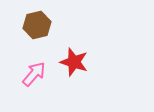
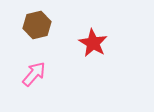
red star: moved 19 px right, 19 px up; rotated 12 degrees clockwise
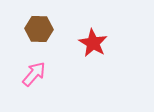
brown hexagon: moved 2 px right, 4 px down; rotated 16 degrees clockwise
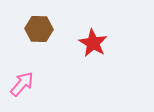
pink arrow: moved 12 px left, 10 px down
